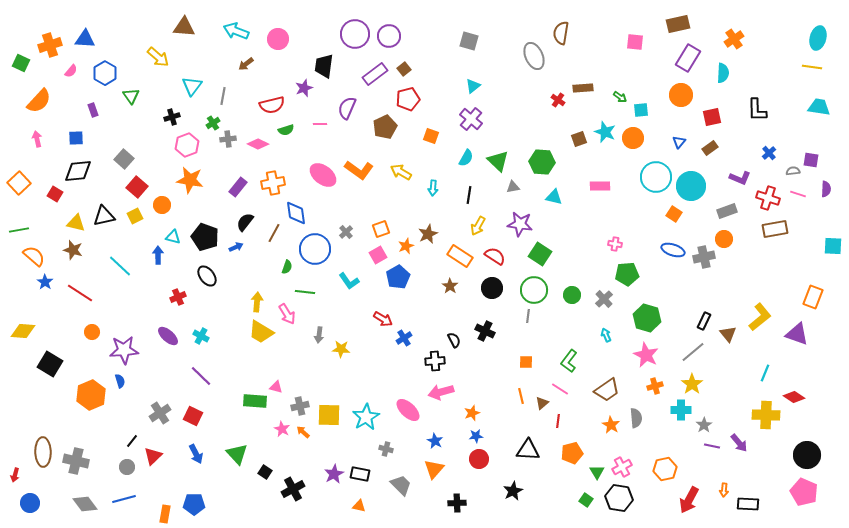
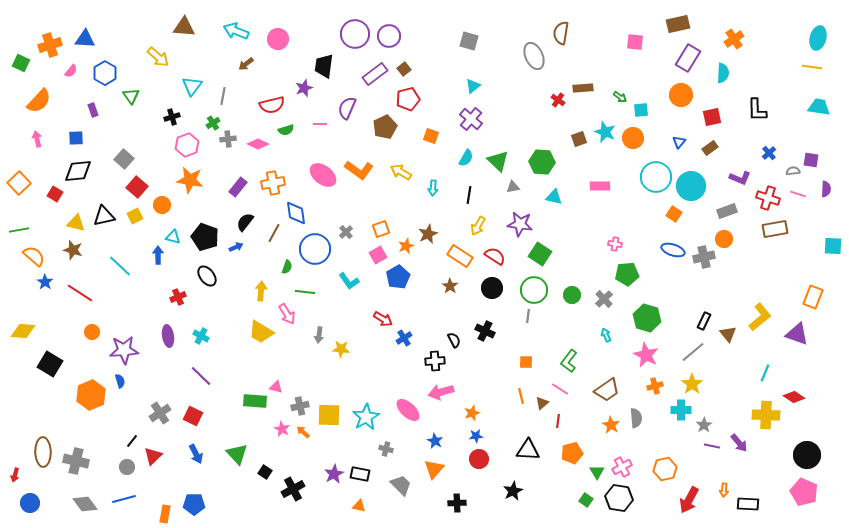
yellow arrow at (257, 302): moved 4 px right, 11 px up
purple ellipse at (168, 336): rotated 40 degrees clockwise
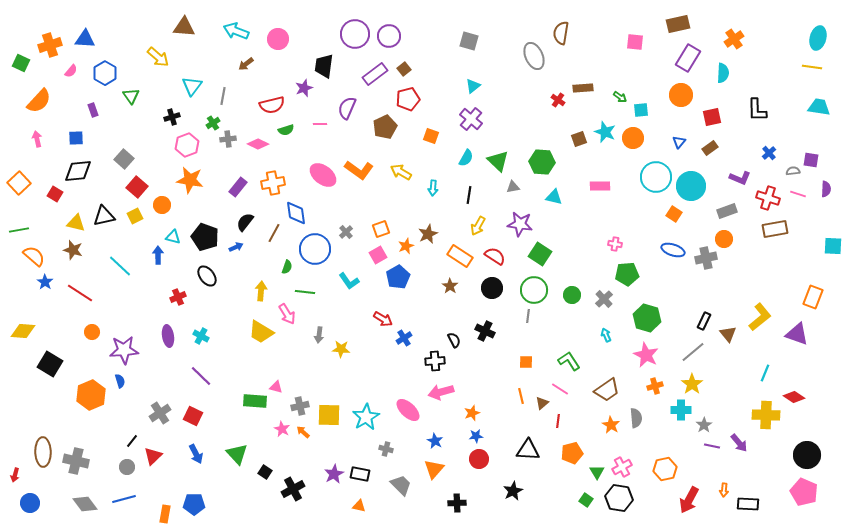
gray cross at (704, 257): moved 2 px right, 1 px down
green L-shape at (569, 361): rotated 110 degrees clockwise
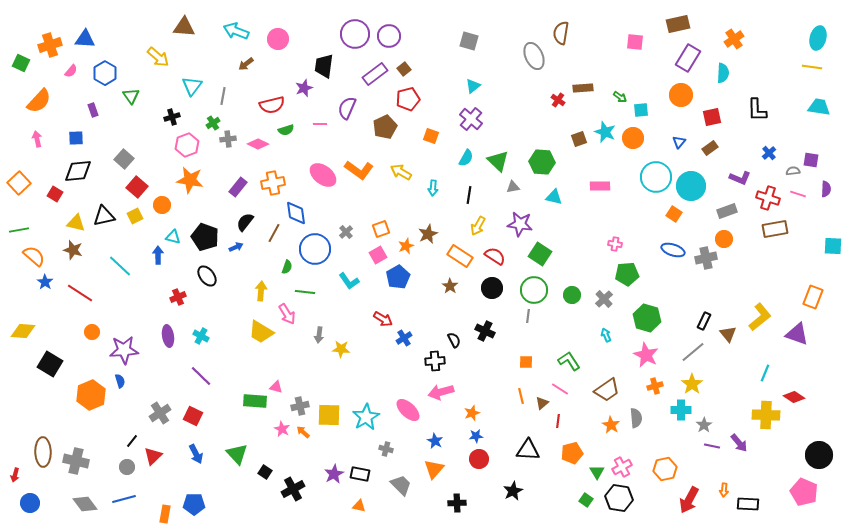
black circle at (807, 455): moved 12 px right
